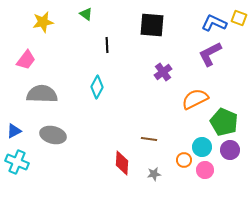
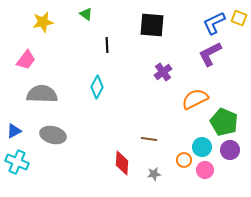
blue L-shape: rotated 50 degrees counterclockwise
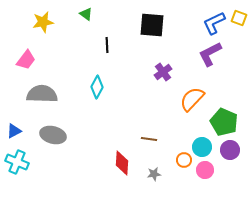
orange semicircle: moved 3 px left; rotated 20 degrees counterclockwise
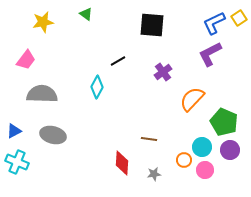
yellow square: rotated 35 degrees clockwise
black line: moved 11 px right, 16 px down; rotated 63 degrees clockwise
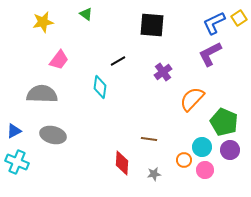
pink trapezoid: moved 33 px right
cyan diamond: moved 3 px right; rotated 20 degrees counterclockwise
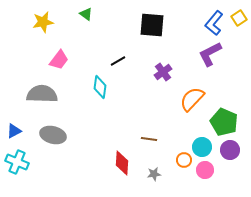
blue L-shape: rotated 25 degrees counterclockwise
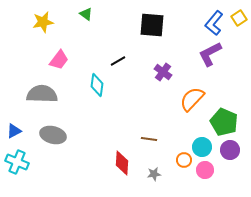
purple cross: rotated 18 degrees counterclockwise
cyan diamond: moved 3 px left, 2 px up
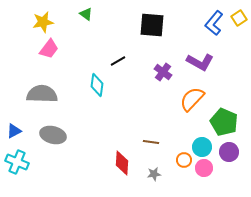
purple L-shape: moved 10 px left, 8 px down; rotated 124 degrees counterclockwise
pink trapezoid: moved 10 px left, 11 px up
brown line: moved 2 px right, 3 px down
purple circle: moved 1 px left, 2 px down
pink circle: moved 1 px left, 2 px up
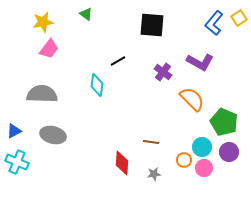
orange semicircle: rotated 92 degrees clockwise
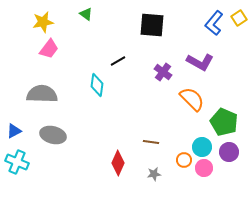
red diamond: moved 4 px left; rotated 20 degrees clockwise
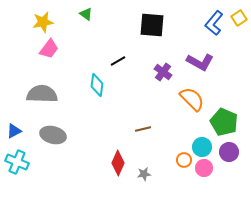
brown line: moved 8 px left, 13 px up; rotated 21 degrees counterclockwise
gray star: moved 10 px left
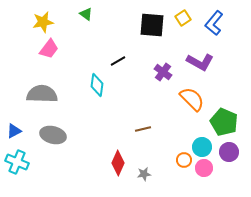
yellow square: moved 56 px left
